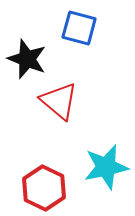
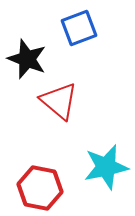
blue square: rotated 36 degrees counterclockwise
red hexagon: moved 4 px left; rotated 15 degrees counterclockwise
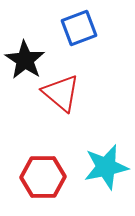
black star: moved 2 px left, 1 px down; rotated 12 degrees clockwise
red triangle: moved 2 px right, 8 px up
red hexagon: moved 3 px right, 11 px up; rotated 12 degrees counterclockwise
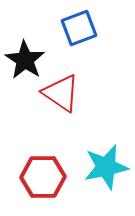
red triangle: rotated 6 degrees counterclockwise
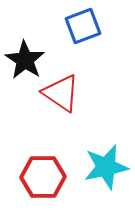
blue square: moved 4 px right, 2 px up
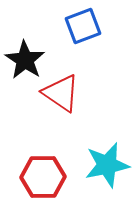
cyan star: moved 1 px right, 2 px up
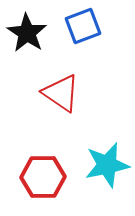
black star: moved 2 px right, 27 px up
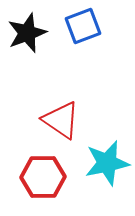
black star: rotated 18 degrees clockwise
red triangle: moved 27 px down
cyan star: moved 2 px up
